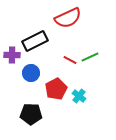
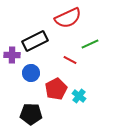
green line: moved 13 px up
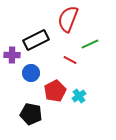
red semicircle: moved 1 px down; rotated 136 degrees clockwise
black rectangle: moved 1 px right, 1 px up
red pentagon: moved 1 px left, 2 px down
cyan cross: rotated 16 degrees clockwise
black pentagon: rotated 10 degrees clockwise
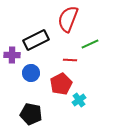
red line: rotated 24 degrees counterclockwise
red pentagon: moved 6 px right, 7 px up
cyan cross: moved 4 px down
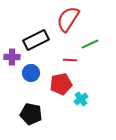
red semicircle: rotated 12 degrees clockwise
purple cross: moved 2 px down
red pentagon: rotated 15 degrees clockwise
cyan cross: moved 2 px right, 1 px up
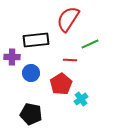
black rectangle: rotated 20 degrees clockwise
red pentagon: rotated 20 degrees counterclockwise
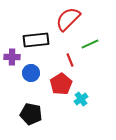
red semicircle: rotated 12 degrees clockwise
red line: rotated 64 degrees clockwise
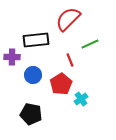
blue circle: moved 2 px right, 2 px down
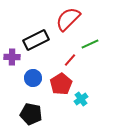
black rectangle: rotated 20 degrees counterclockwise
red line: rotated 64 degrees clockwise
blue circle: moved 3 px down
